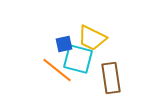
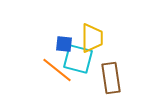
yellow trapezoid: rotated 116 degrees counterclockwise
blue square: rotated 18 degrees clockwise
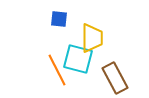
blue square: moved 5 px left, 25 px up
orange line: rotated 24 degrees clockwise
brown rectangle: moved 4 px right; rotated 20 degrees counterclockwise
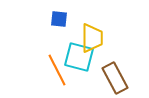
cyan square: moved 1 px right, 2 px up
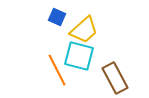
blue square: moved 2 px left, 2 px up; rotated 18 degrees clockwise
yellow trapezoid: moved 8 px left, 8 px up; rotated 48 degrees clockwise
cyan square: moved 1 px up
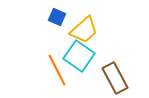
cyan square: rotated 20 degrees clockwise
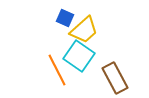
blue square: moved 8 px right, 1 px down
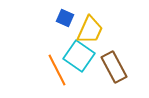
yellow trapezoid: moved 6 px right; rotated 24 degrees counterclockwise
brown rectangle: moved 1 px left, 11 px up
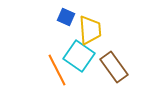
blue square: moved 1 px right, 1 px up
yellow trapezoid: rotated 28 degrees counterclockwise
brown rectangle: rotated 8 degrees counterclockwise
